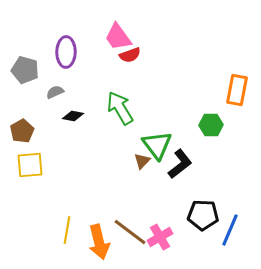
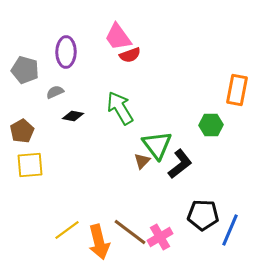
yellow line: rotated 44 degrees clockwise
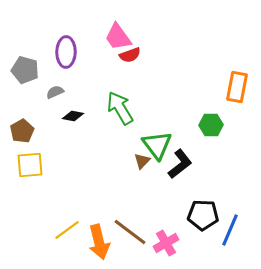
orange rectangle: moved 3 px up
pink cross: moved 6 px right, 6 px down
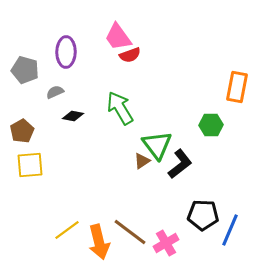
brown triangle: rotated 12 degrees clockwise
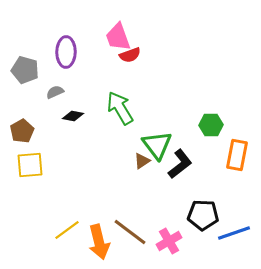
pink trapezoid: rotated 16 degrees clockwise
orange rectangle: moved 68 px down
blue line: moved 4 px right, 3 px down; rotated 48 degrees clockwise
pink cross: moved 3 px right, 2 px up
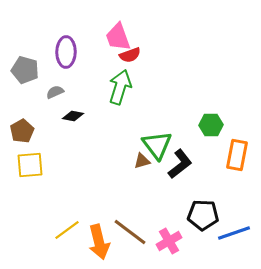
green arrow: moved 21 px up; rotated 48 degrees clockwise
brown triangle: rotated 18 degrees clockwise
